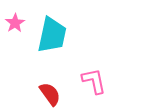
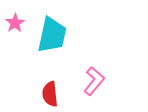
pink L-shape: rotated 52 degrees clockwise
red semicircle: rotated 150 degrees counterclockwise
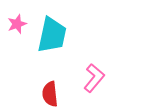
pink star: moved 2 px right, 1 px down; rotated 12 degrees clockwise
pink L-shape: moved 3 px up
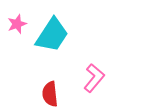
cyan trapezoid: rotated 21 degrees clockwise
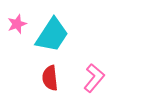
red semicircle: moved 16 px up
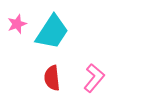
cyan trapezoid: moved 3 px up
red semicircle: moved 2 px right
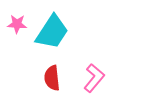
pink star: rotated 24 degrees clockwise
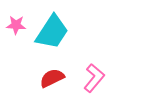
pink star: moved 1 px left, 1 px down
red semicircle: rotated 70 degrees clockwise
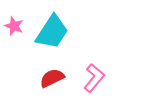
pink star: moved 2 px left, 1 px down; rotated 18 degrees clockwise
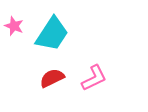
cyan trapezoid: moved 2 px down
pink L-shape: rotated 24 degrees clockwise
